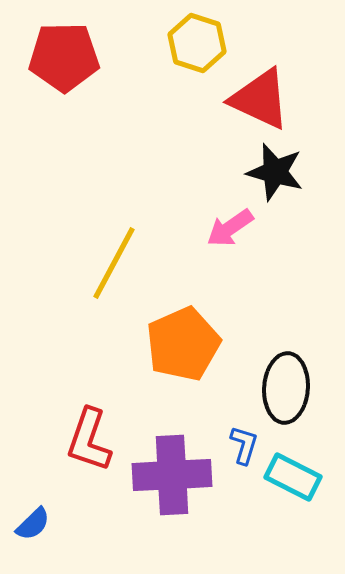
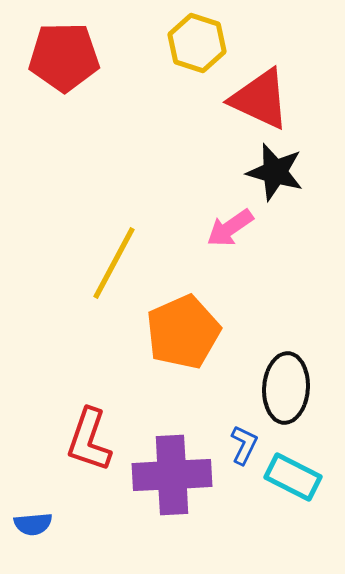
orange pentagon: moved 12 px up
blue L-shape: rotated 9 degrees clockwise
blue semicircle: rotated 39 degrees clockwise
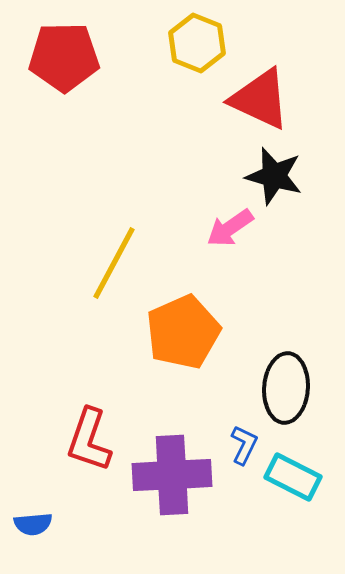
yellow hexagon: rotated 4 degrees clockwise
black star: moved 1 px left, 4 px down
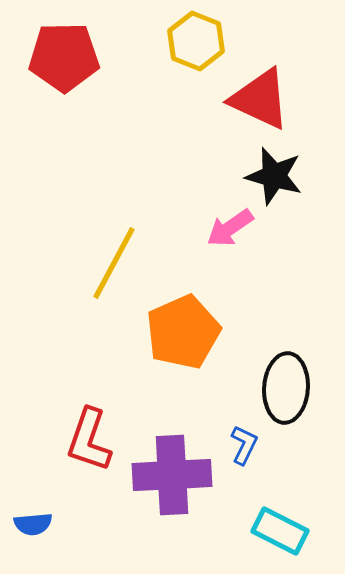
yellow hexagon: moved 1 px left, 2 px up
cyan rectangle: moved 13 px left, 54 px down
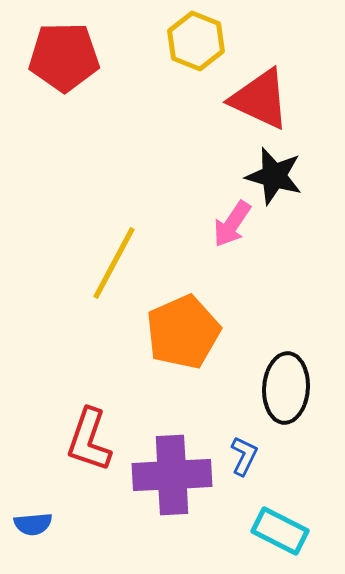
pink arrow: moved 2 px right, 4 px up; rotated 21 degrees counterclockwise
blue L-shape: moved 11 px down
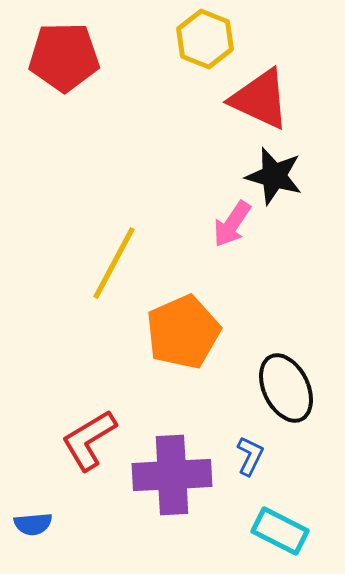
yellow hexagon: moved 9 px right, 2 px up
black ellipse: rotated 30 degrees counterclockwise
red L-shape: rotated 40 degrees clockwise
blue L-shape: moved 6 px right
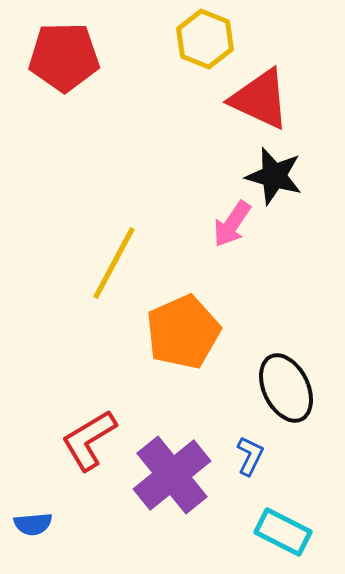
purple cross: rotated 36 degrees counterclockwise
cyan rectangle: moved 3 px right, 1 px down
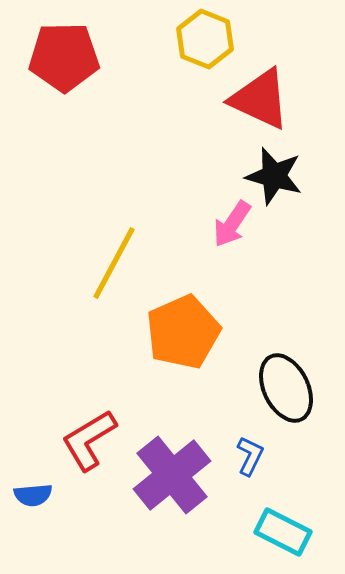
blue semicircle: moved 29 px up
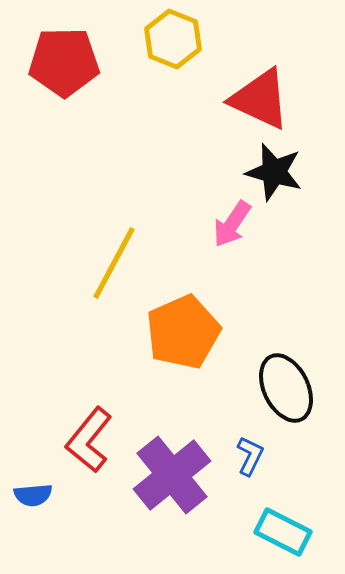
yellow hexagon: moved 32 px left
red pentagon: moved 5 px down
black star: moved 4 px up
red L-shape: rotated 20 degrees counterclockwise
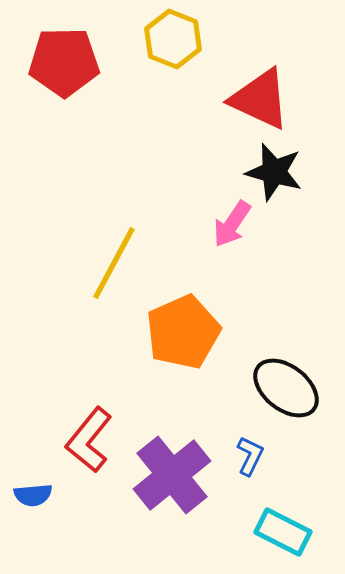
black ellipse: rotated 26 degrees counterclockwise
